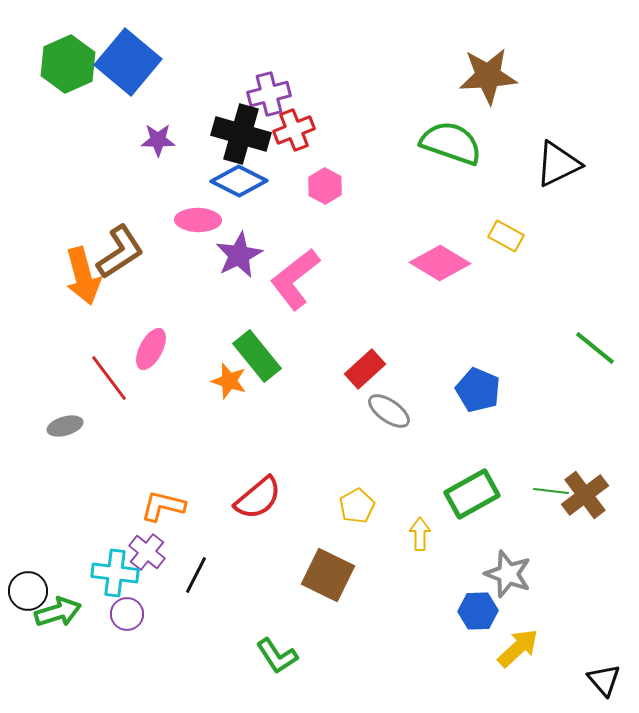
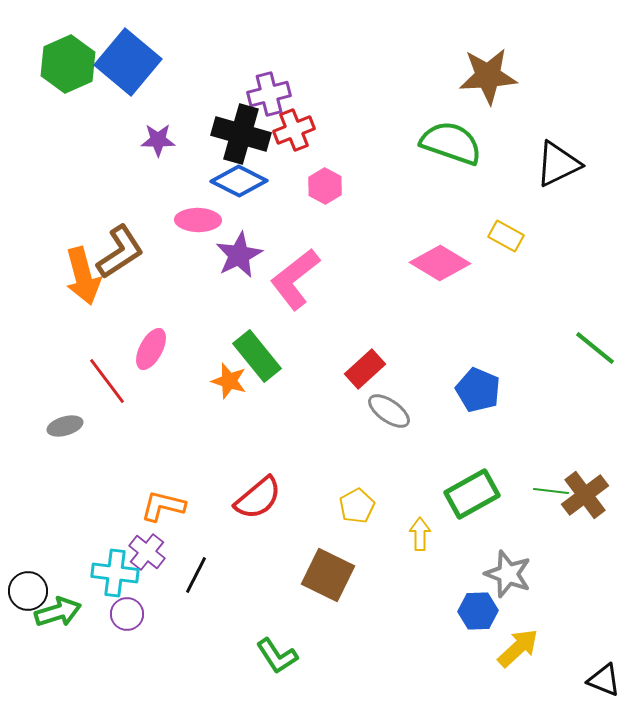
red line at (109, 378): moved 2 px left, 3 px down
black triangle at (604, 680): rotated 27 degrees counterclockwise
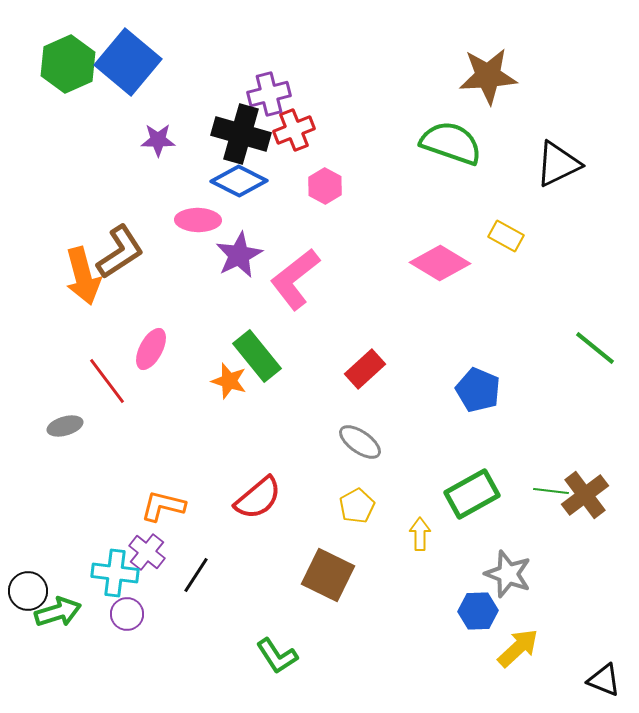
gray ellipse at (389, 411): moved 29 px left, 31 px down
black line at (196, 575): rotated 6 degrees clockwise
